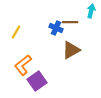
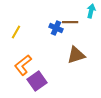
brown triangle: moved 5 px right, 5 px down; rotated 12 degrees clockwise
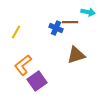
cyan arrow: moved 3 px left, 1 px down; rotated 88 degrees clockwise
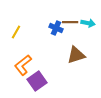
cyan arrow: moved 11 px down
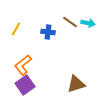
brown line: rotated 35 degrees clockwise
blue cross: moved 8 px left, 4 px down; rotated 16 degrees counterclockwise
yellow line: moved 3 px up
brown triangle: moved 29 px down
purple square: moved 12 px left, 4 px down
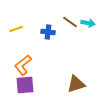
yellow line: rotated 40 degrees clockwise
purple square: rotated 30 degrees clockwise
